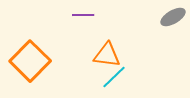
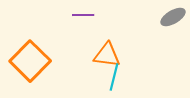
cyan line: rotated 32 degrees counterclockwise
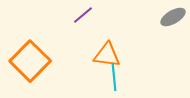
purple line: rotated 40 degrees counterclockwise
cyan line: rotated 20 degrees counterclockwise
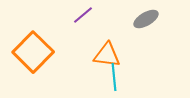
gray ellipse: moved 27 px left, 2 px down
orange square: moved 3 px right, 9 px up
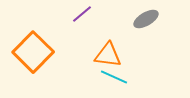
purple line: moved 1 px left, 1 px up
orange triangle: moved 1 px right
cyan line: rotated 60 degrees counterclockwise
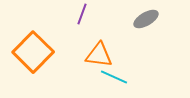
purple line: rotated 30 degrees counterclockwise
orange triangle: moved 9 px left
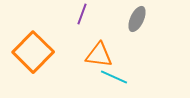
gray ellipse: moved 9 px left; rotated 35 degrees counterclockwise
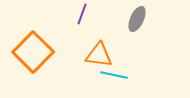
cyan line: moved 2 px up; rotated 12 degrees counterclockwise
